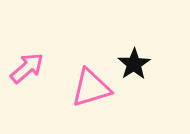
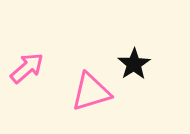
pink triangle: moved 4 px down
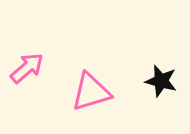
black star: moved 27 px right, 17 px down; rotated 24 degrees counterclockwise
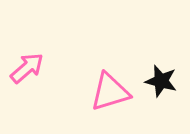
pink triangle: moved 19 px right
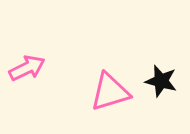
pink arrow: rotated 15 degrees clockwise
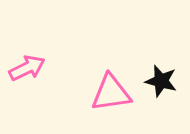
pink triangle: moved 1 px right, 1 px down; rotated 9 degrees clockwise
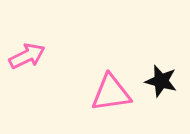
pink arrow: moved 12 px up
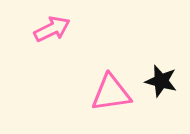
pink arrow: moved 25 px right, 27 px up
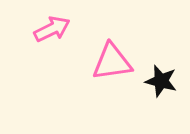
pink triangle: moved 1 px right, 31 px up
